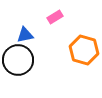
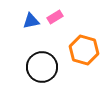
blue triangle: moved 6 px right, 14 px up
black circle: moved 24 px right, 7 px down
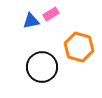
pink rectangle: moved 4 px left, 3 px up
orange hexagon: moved 5 px left, 3 px up
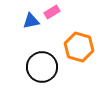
pink rectangle: moved 1 px right, 2 px up
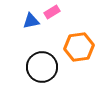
orange hexagon: rotated 24 degrees counterclockwise
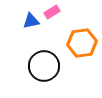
orange hexagon: moved 3 px right, 4 px up
black circle: moved 2 px right, 1 px up
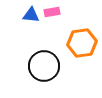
pink rectangle: rotated 21 degrees clockwise
blue triangle: moved 6 px up; rotated 18 degrees clockwise
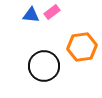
pink rectangle: rotated 28 degrees counterclockwise
orange hexagon: moved 4 px down
